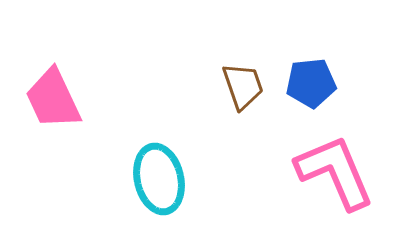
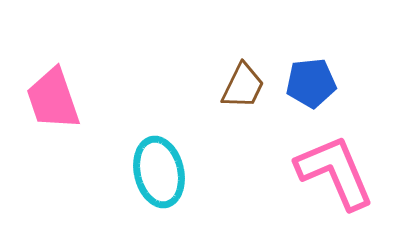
brown trapezoid: rotated 45 degrees clockwise
pink trapezoid: rotated 6 degrees clockwise
cyan ellipse: moved 7 px up
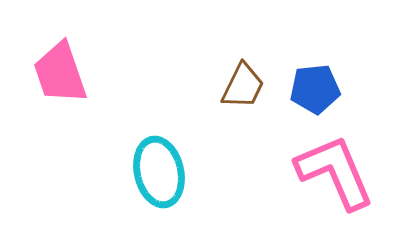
blue pentagon: moved 4 px right, 6 px down
pink trapezoid: moved 7 px right, 26 px up
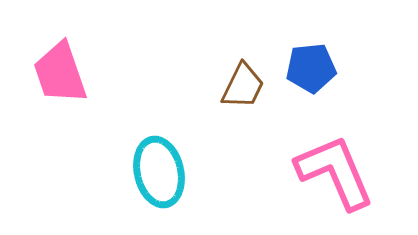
blue pentagon: moved 4 px left, 21 px up
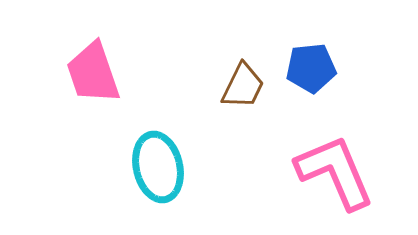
pink trapezoid: moved 33 px right
cyan ellipse: moved 1 px left, 5 px up
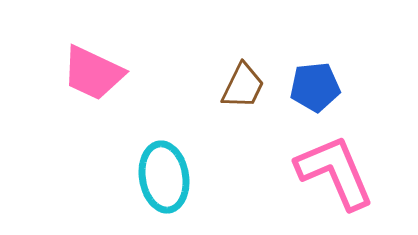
blue pentagon: moved 4 px right, 19 px down
pink trapezoid: rotated 46 degrees counterclockwise
cyan ellipse: moved 6 px right, 10 px down; rotated 4 degrees clockwise
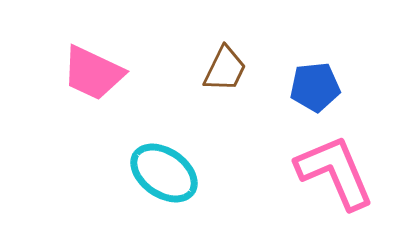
brown trapezoid: moved 18 px left, 17 px up
cyan ellipse: moved 4 px up; rotated 46 degrees counterclockwise
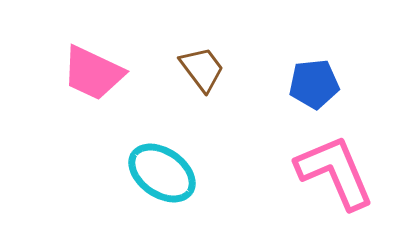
brown trapezoid: moved 23 px left; rotated 63 degrees counterclockwise
blue pentagon: moved 1 px left, 3 px up
cyan ellipse: moved 2 px left
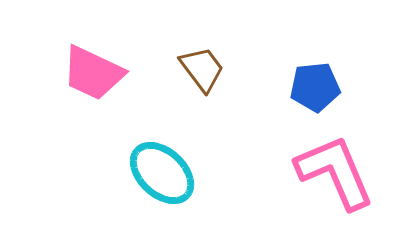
blue pentagon: moved 1 px right, 3 px down
cyan ellipse: rotated 8 degrees clockwise
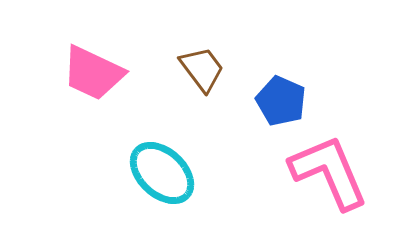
blue pentagon: moved 34 px left, 14 px down; rotated 30 degrees clockwise
pink L-shape: moved 6 px left
